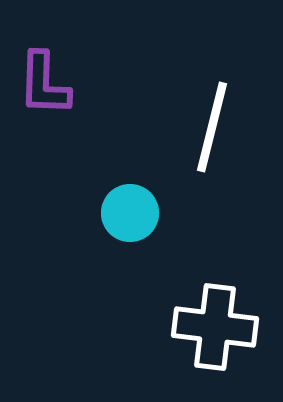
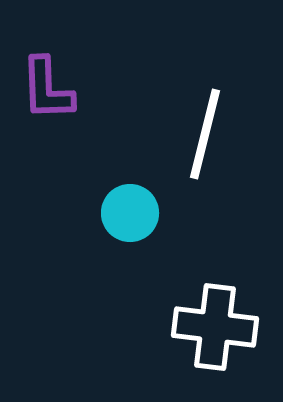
purple L-shape: moved 3 px right, 5 px down; rotated 4 degrees counterclockwise
white line: moved 7 px left, 7 px down
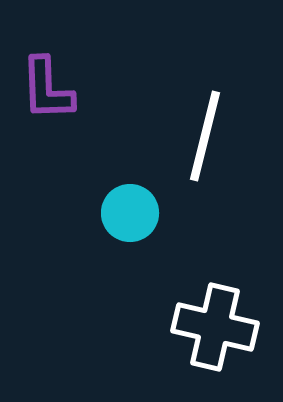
white line: moved 2 px down
white cross: rotated 6 degrees clockwise
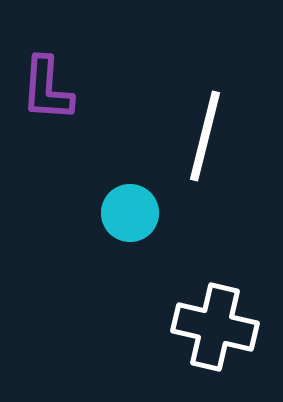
purple L-shape: rotated 6 degrees clockwise
